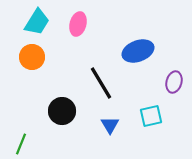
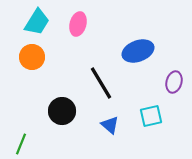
blue triangle: rotated 18 degrees counterclockwise
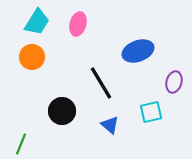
cyan square: moved 4 px up
